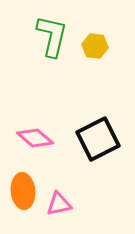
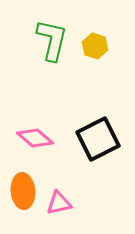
green L-shape: moved 4 px down
yellow hexagon: rotated 10 degrees clockwise
pink triangle: moved 1 px up
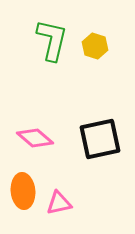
black square: moved 2 px right; rotated 15 degrees clockwise
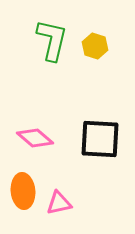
black square: rotated 15 degrees clockwise
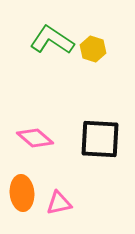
green L-shape: rotated 69 degrees counterclockwise
yellow hexagon: moved 2 px left, 3 px down
orange ellipse: moved 1 px left, 2 px down
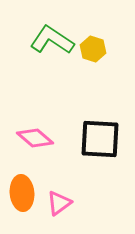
pink triangle: rotated 24 degrees counterclockwise
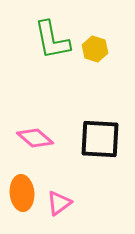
green L-shape: rotated 135 degrees counterclockwise
yellow hexagon: moved 2 px right
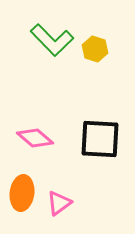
green L-shape: rotated 33 degrees counterclockwise
orange ellipse: rotated 12 degrees clockwise
